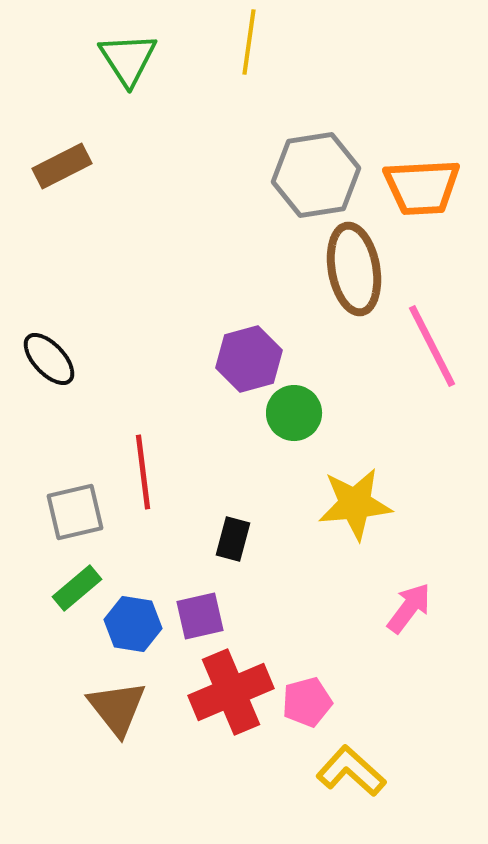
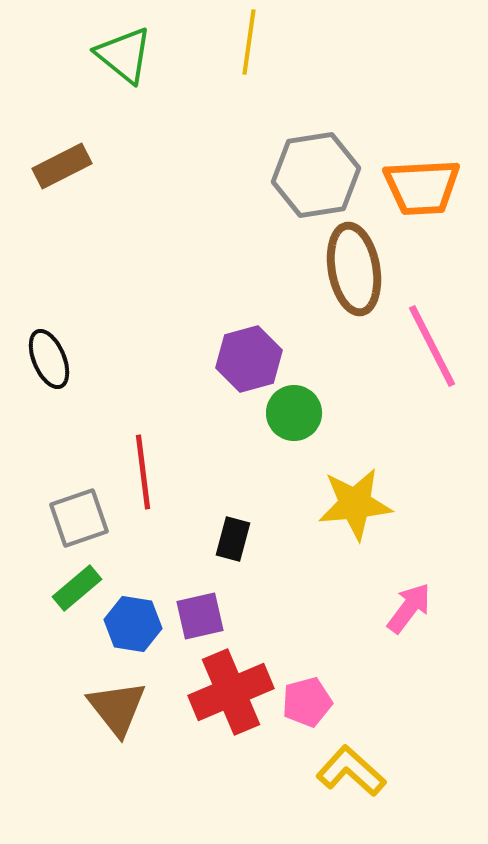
green triangle: moved 4 px left, 4 px up; rotated 18 degrees counterclockwise
black ellipse: rotated 20 degrees clockwise
gray square: moved 4 px right, 6 px down; rotated 6 degrees counterclockwise
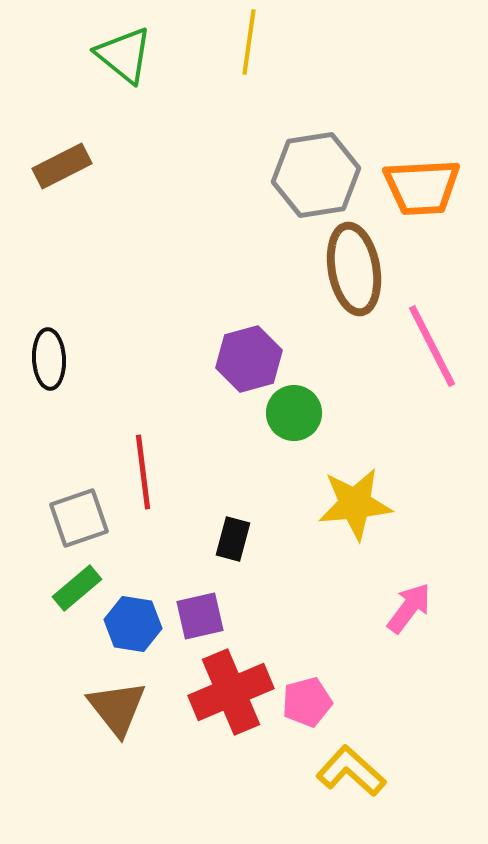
black ellipse: rotated 20 degrees clockwise
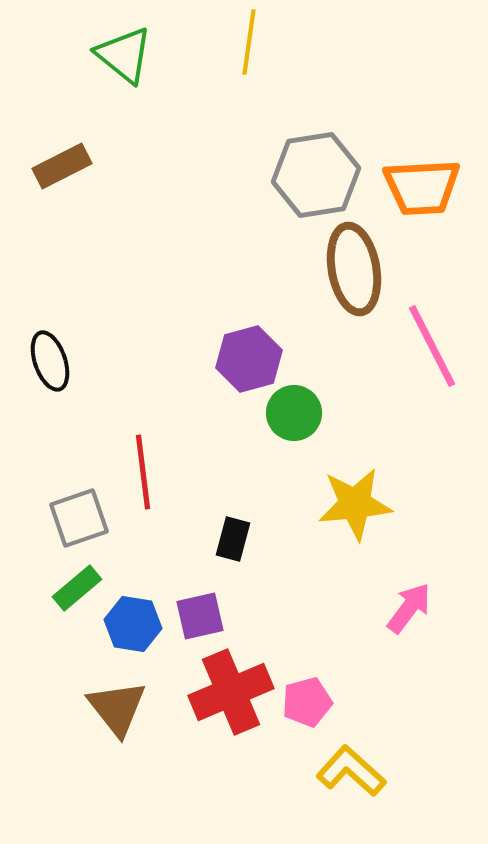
black ellipse: moved 1 px right, 2 px down; rotated 16 degrees counterclockwise
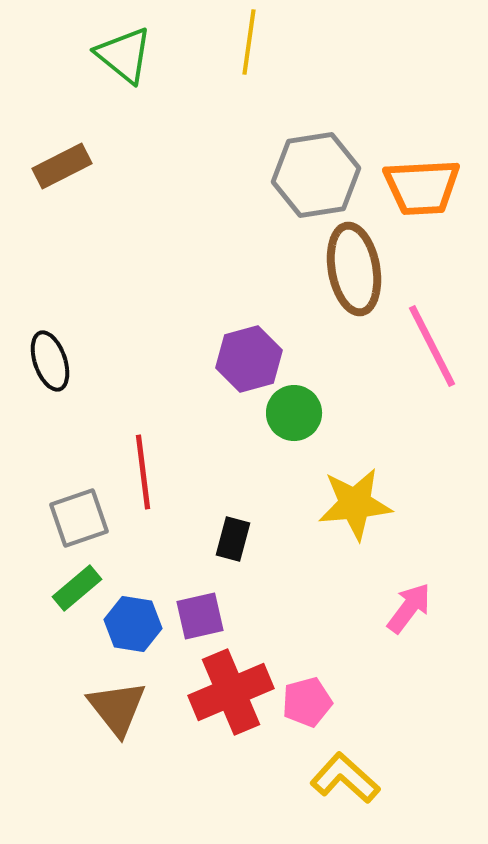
yellow L-shape: moved 6 px left, 7 px down
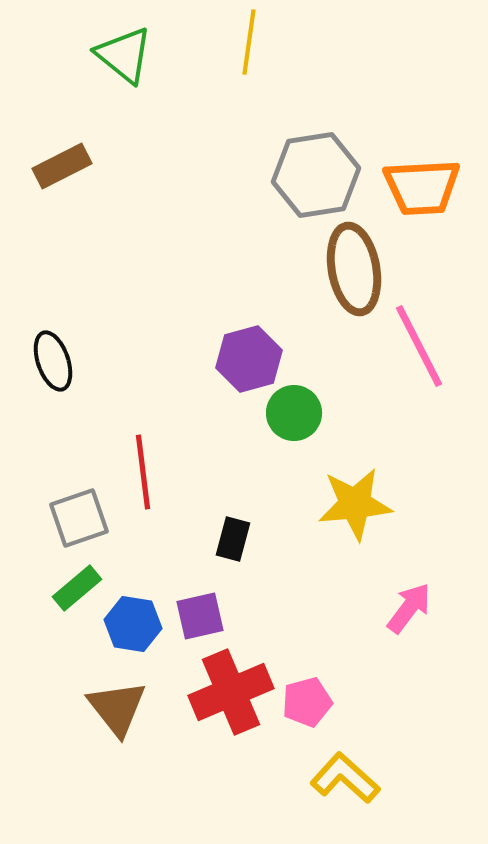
pink line: moved 13 px left
black ellipse: moved 3 px right
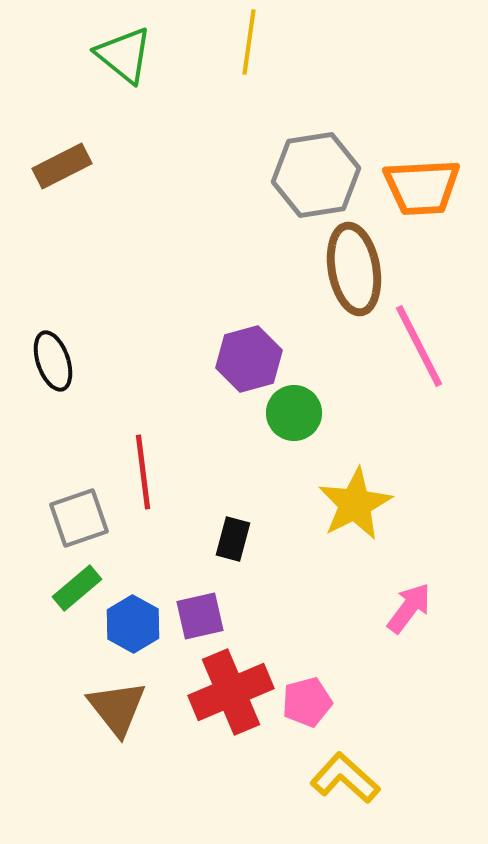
yellow star: rotated 22 degrees counterclockwise
blue hexagon: rotated 20 degrees clockwise
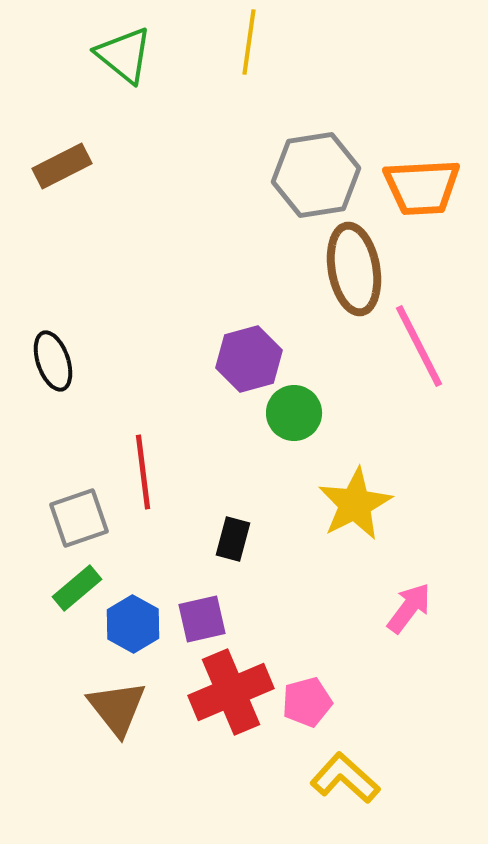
purple square: moved 2 px right, 3 px down
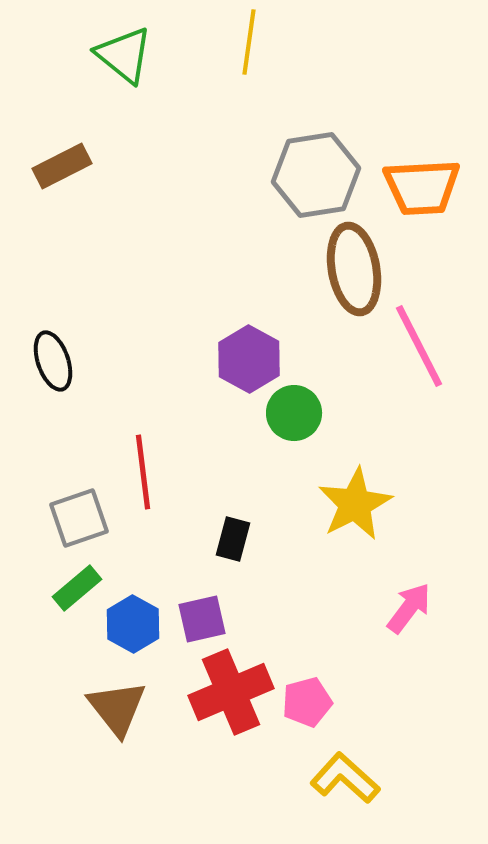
purple hexagon: rotated 16 degrees counterclockwise
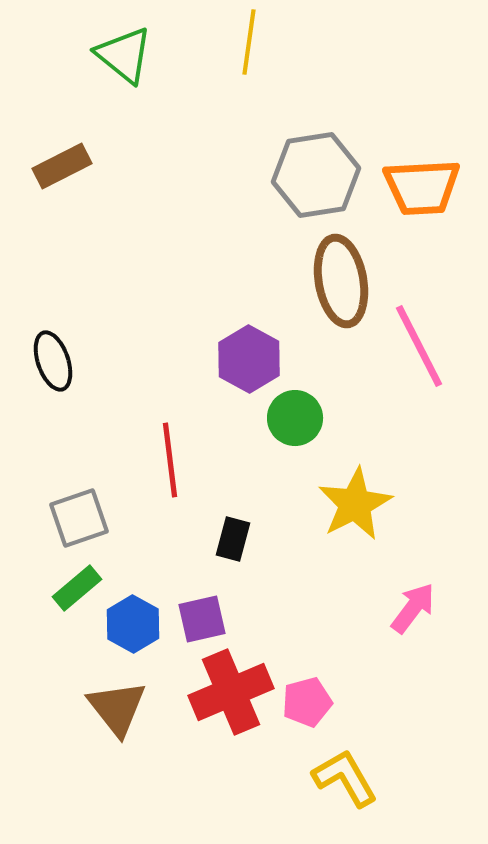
brown ellipse: moved 13 px left, 12 px down
green circle: moved 1 px right, 5 px down
red line: moved 27 px right, 12 px up
pink arrow: moved 4 px right
yellow L-shape: rotated 18 degrees clockwise
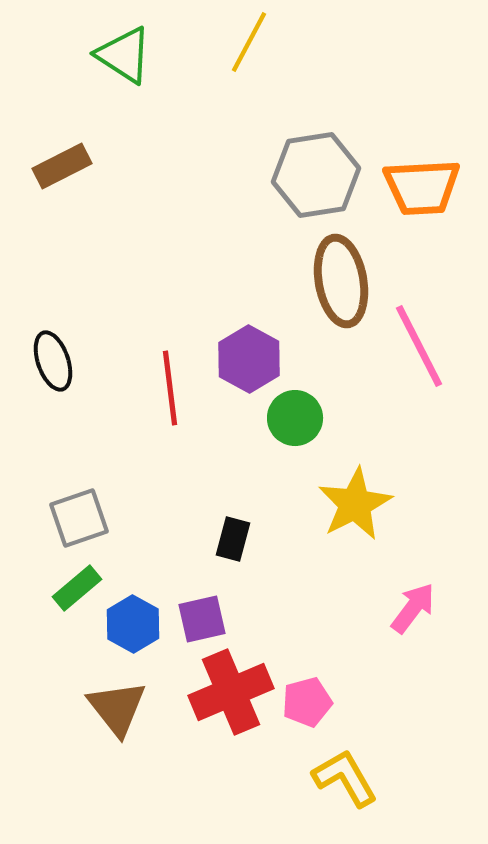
yellow line: rotated 20 degrees clockwise
green triangle: rotated 6 degrees counterclockwise
red line: moved 72 px up
